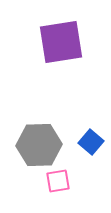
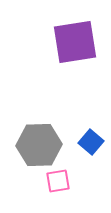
purple square: moved 14 px right
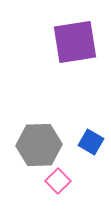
blue square: rotated 10 degrees counterclockwise
pink square: rotated 35 degrees counterclockwise
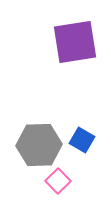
blue square: moved 9 px left, 2 px up
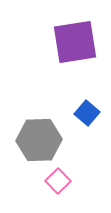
blue square: moved 5 px right, 27 px up; rotated 10 degrees clockwise
gray hexagon: moved 5 px up
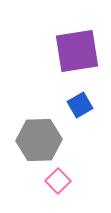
purple square: moved 2 px right, 9 px down
blue square: moved 7 px left, 8 px up; rotated 20 degrees clockwise
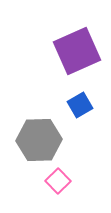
purple square: rotated 15 degrees counterclockwise
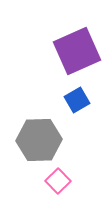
blue square: moved 3 px left, 5 px up
